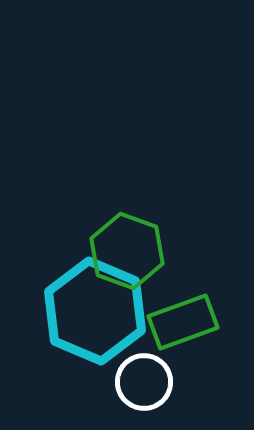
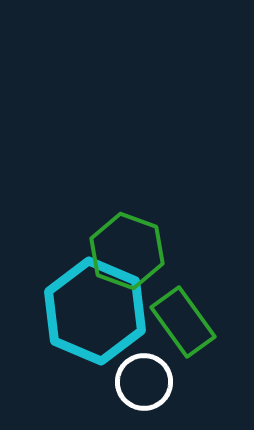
green rectangle: rotated 74 degrees clockwise
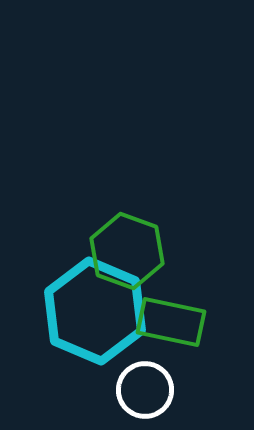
green rectangle: moved 12 px left; rotated 42 degrees counterclockwise
white circle: moved 1 px right, 8 px down
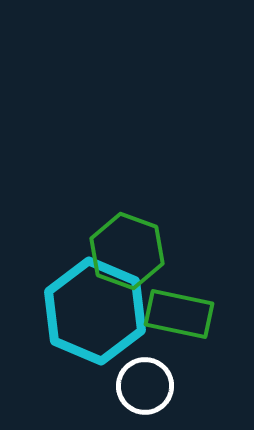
green rectangle: moved 8 px right, 8 px up
white circle: moved 4 px up
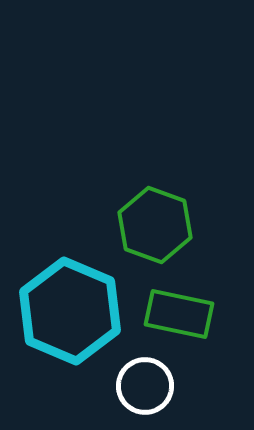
green hexagon: moved 28 px right, 26 px up
cyan hexagon: moved 25 px left
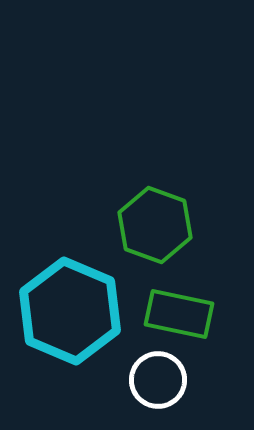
white circle: moved 13 px right, 6 px up
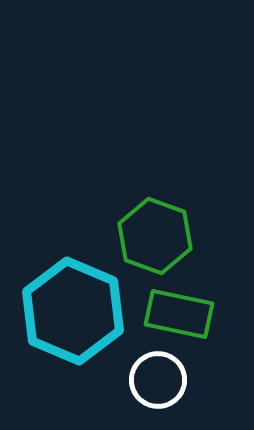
green hexagon: moved 11 px down
cyan hexagon: moved 3 px right
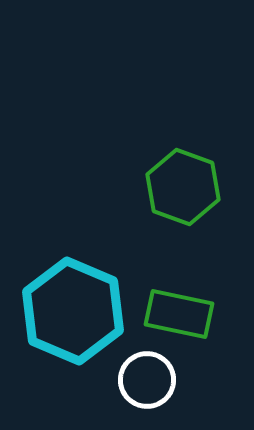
green hexagon: moved 28 px right, 49 px up
white circle: moved 11 px left
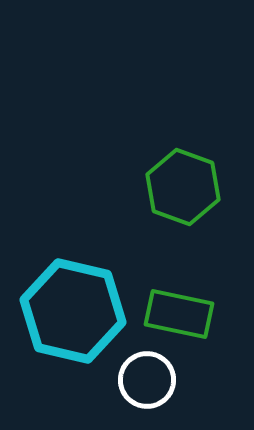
cyan hexagon: rotated 10 degrees counterclockwise
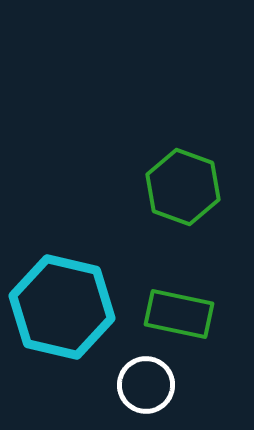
cyan hexagon: moved 11 px left, 4 px up
white circle: moved 1 px left, 5 px down
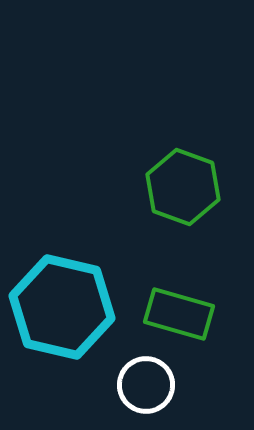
green rectangle: rotated 4 degrees clockwise
